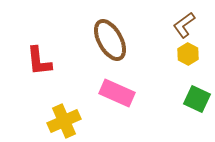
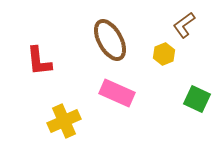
yellow hexagon: moved 24 px left; rotated 10 degrees clockwise
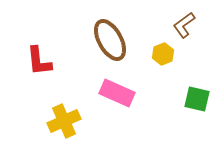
yellow hexagon: moved 1 px left
green square: rotated 12 degrees counterclockwise
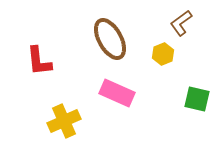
brown L-shape: moved 3 px left, 2 px up
brown ellipse: moved 1 px up
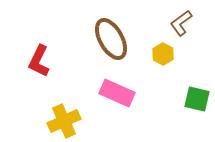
brown ellipse: moved 1 px right
yellow hexagon: rotated 10 degrees counterclockwise
red L-shape: rotated 32 degrees clockwise
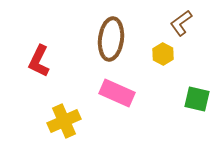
brown ellipse: rotated 36 degrees clockwise
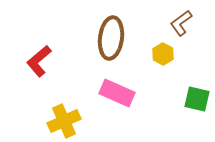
brown ellipse: moved 1 px up
red L-shape: rotated 24 degrees clockwise
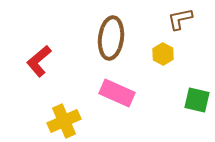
brown L-shape: moved 1 px left, 4 px up; rotated 24 degrees clockwise
green square: moved 1 px down
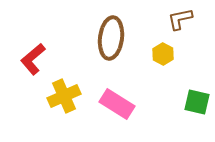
red L-shape: moved 6 px left, 2 px up
pink rectangle: moved 11 px down; rotated 8 degrees clockwise
green square: moved 2 px down
yellow cross: moved 25 px up
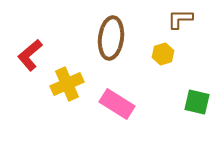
brown L-shape: rotated 12 degrees clockwise
yellow hexagon: rotated 15 degrees clockwise
red L-shape: moved 3 px left, 4 px up
yellow cross: moved 3 px right, 12 px up
